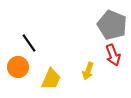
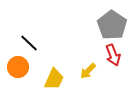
gray pentagon: rotated 12 degrees clockwise
black line: rotated 12 degrees counterclockwise
yellow arrow: rotated 24 degrees clockwise
yellow trapezoid: moved 3 px right
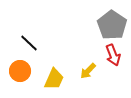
orange circle: moved 2 px right, 4 px down
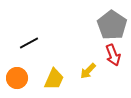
black line: rotated 72 degrees counterclockwise
orange circle: moved 3 px left, 7 px down
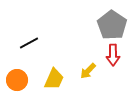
red arrow: rotated 20 degrees clockwise
orange circle: moved 2 px down
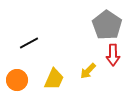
gray pentagon: moved 5 px left
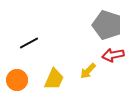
gray pentagon: rotated 16 degrees counterclockwise
red arrow: rotated 80 degrees clockwise
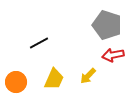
black line: moved 10 px right
yellow arrow: moved 5 px down
orange circle: moved 1 px left, 2 px down
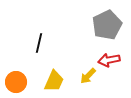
gray pentagon: rotated 28 degrees clockwise
black line: rotated 48 degrees counterclockwise
red arrow: moved 4 px left, 5 px down
yellow trapezoid: moved 2 px down
